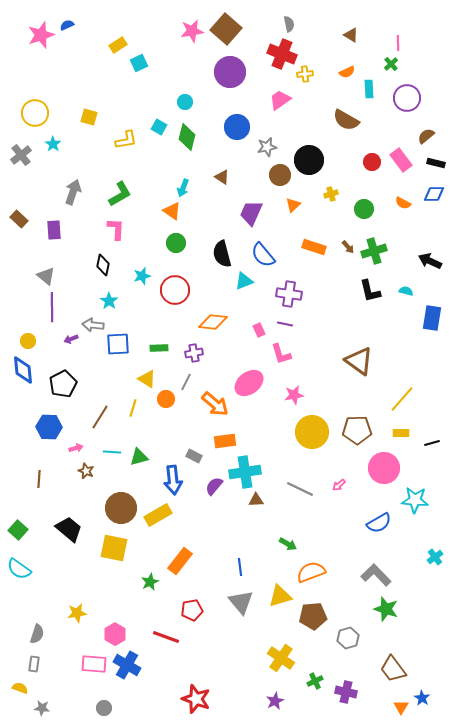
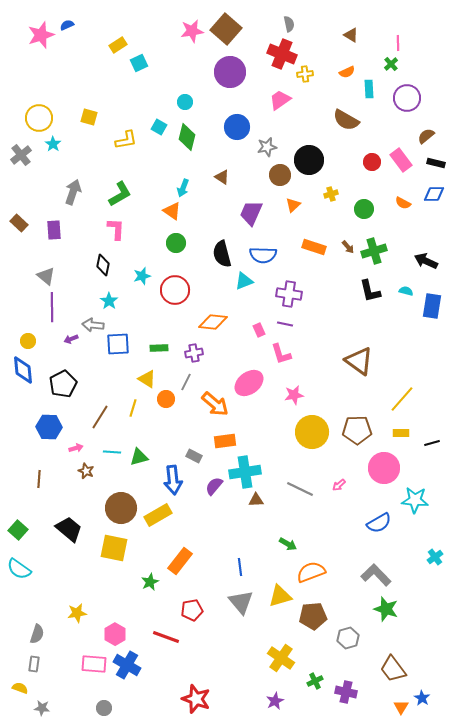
yellow circle at (35, 113): moved 4 px right, 5 px down
brown rectangle at (19, 219): moved 4 px down
blue semicircle at (263, 255): rotated 48 degrees counterclockwise
black arrow at (430, 261): moved 4 px left
blue rectangle at (432, 318): moved 12 px up
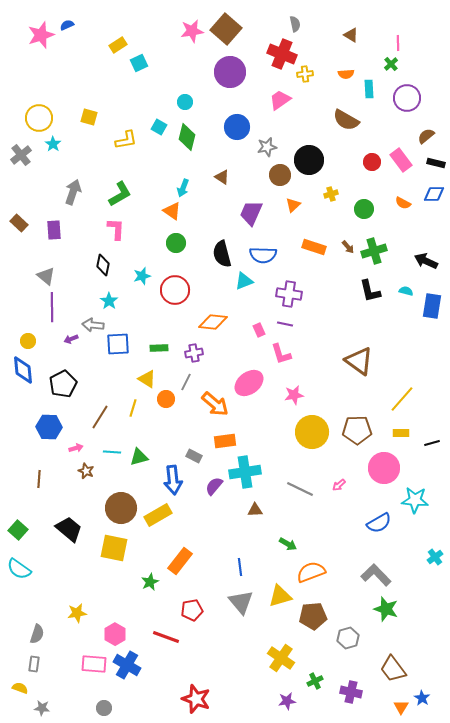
gray semicircle at (289, 24): moved 6 px right
orange semicircle at (347, 72): moved 1 px left, 2 px down; rotated 21 degrees clockwise
brown triangle at (256, 500): moved 1 px left, 10 px down
purple cross at (346, 692): moved 5 px right
purple star at (275, 701): moved 12 px right; rotated 18 degrees clockwise
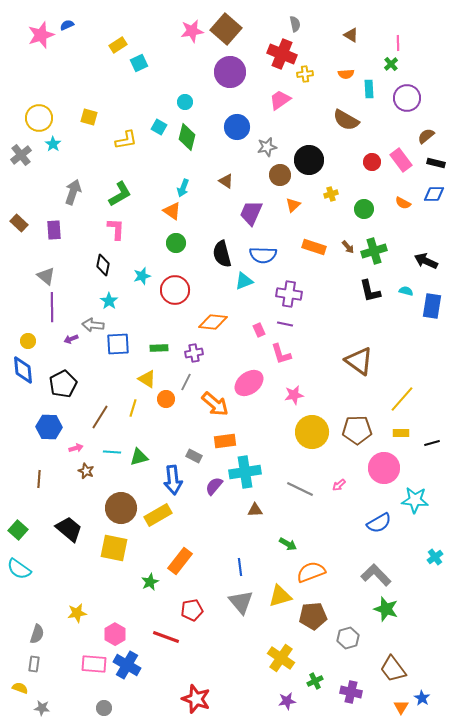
brown triangle at (222, 177): moved 4 px right, 4 px down
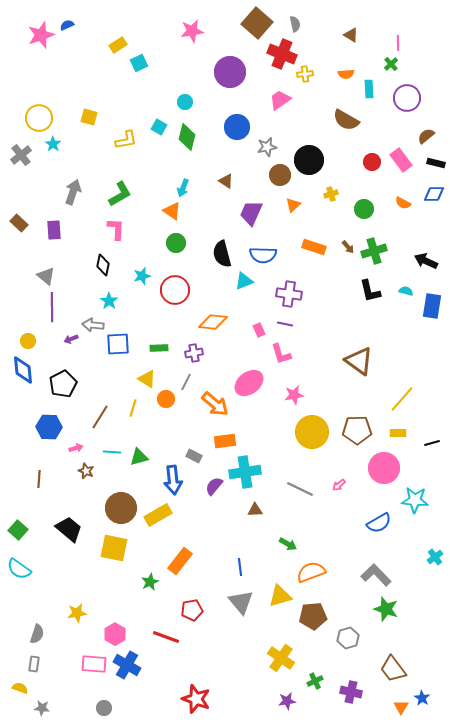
brown square at (226, 29): moved 31 px right, 6 px up
yellow rectangle at (401, 433): moved 3 px left
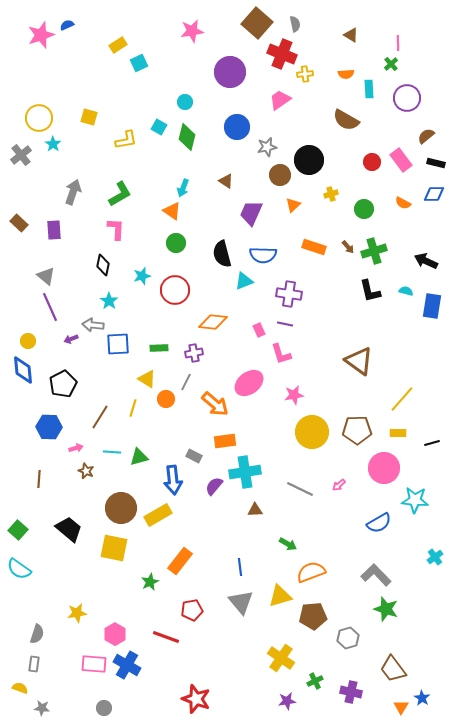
purple line at (52, 307): moved 2 px left; rotated 24 degrees counterclockwise
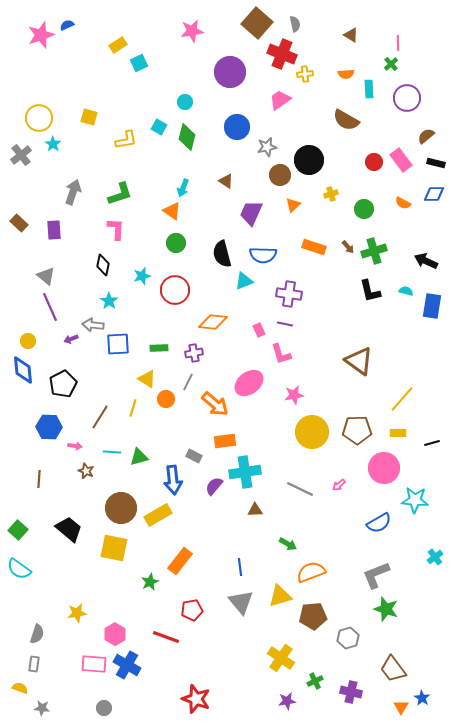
red circle at (372, 162): moved 2 px right
green L-shape at (120, 194): rotated 12 degrees clockwise
gray line at (186, 382): moved 2 px right
pink arrow at (76, 448): moved 1 px left, 2 px up; rotated 24 degrees clockwise
gray L-shape at (376, 575): rotated 68 degrees counterclockwise
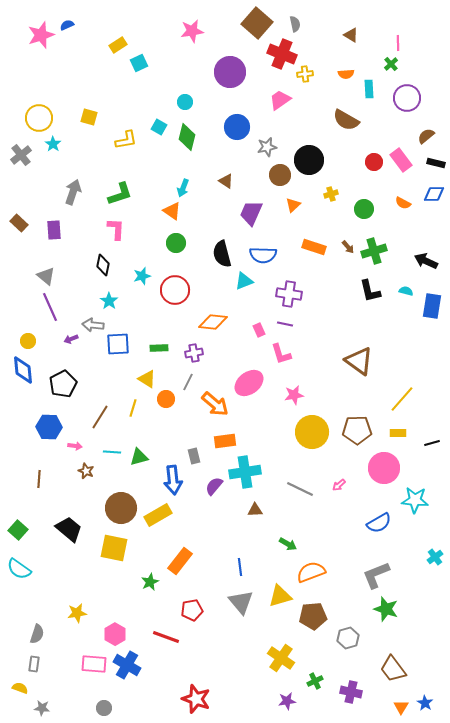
gray rectangle at (194, 456): rotated 49 degrees clockwise
blue star at (422, 698): moved 3 px right, 5 px down
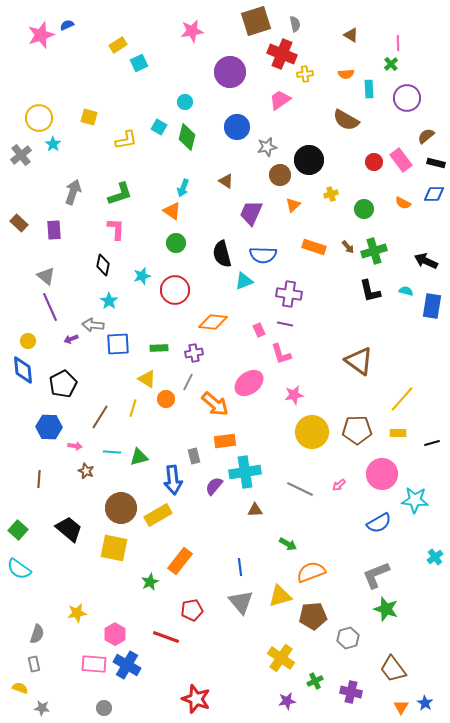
brown square at (257, 23): moved 1 px left, 2 px up; rotated 32 degrees clockwise
pink circle at (384, 468): moved 2 px left, 6 px down
gray rectangle at (34, 664): rotated 21 degrees counterclockwise
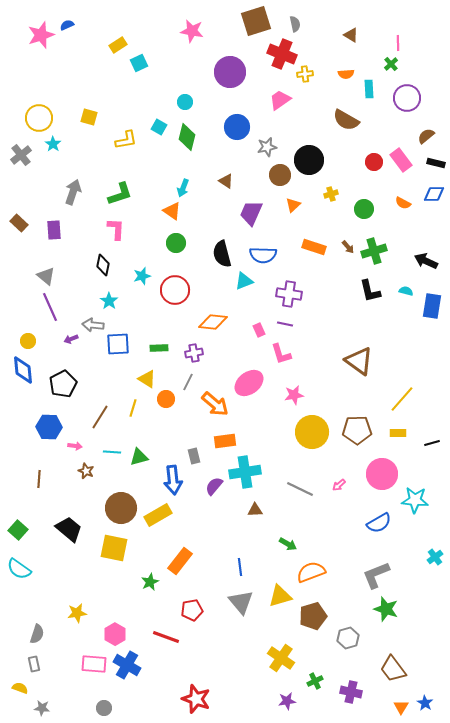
pink star at (192, 31): rotated 20 degrees clockwise
brown pentagon at (313, 616): rotated 12 degrees counterclockwise
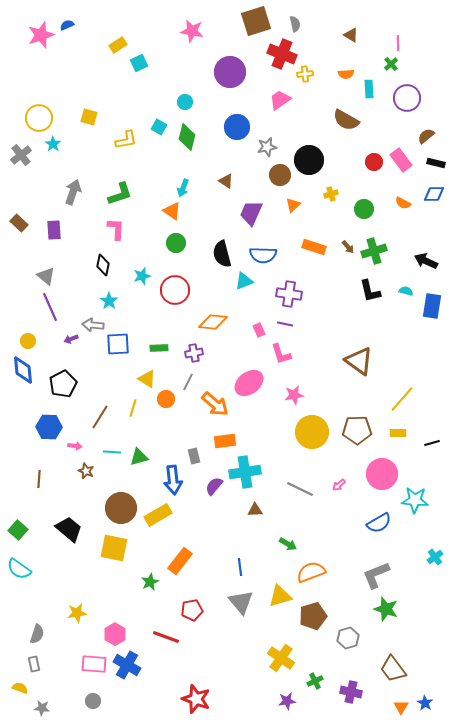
gray circle at (104, 708): moved 11 px left, 7 px up
